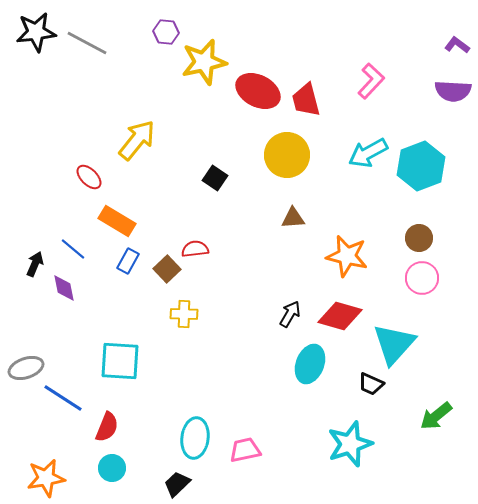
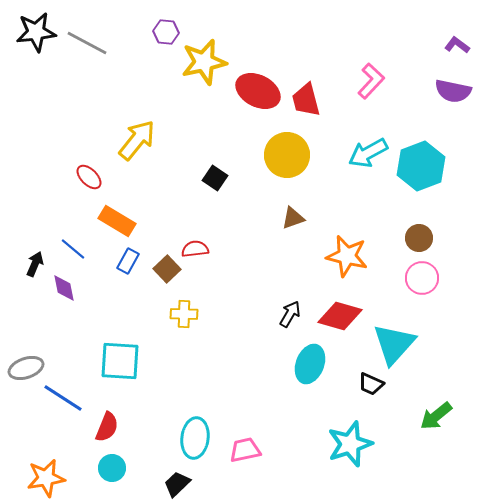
purple semicircle at (453, 91): rotated 9 degrees clockwise
brown triangle at (293, 218): rotated 15 degrees counterclockwise
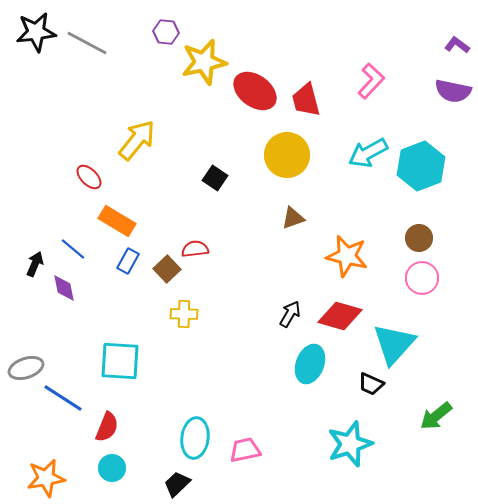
red ellipse at (258, 91): moved 3 px left; rotated 9 degrees clockwise
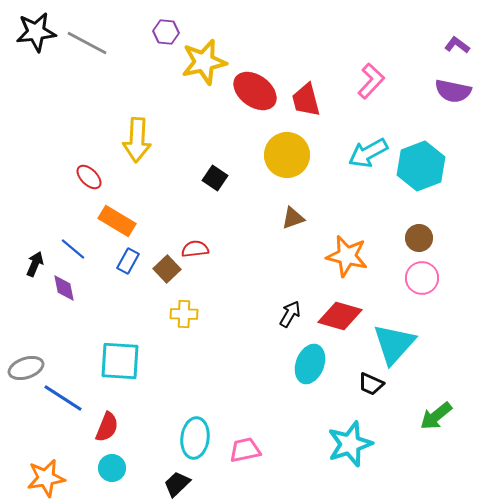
yellow arrow at (137, 140): rotated 144 degrees clockwise
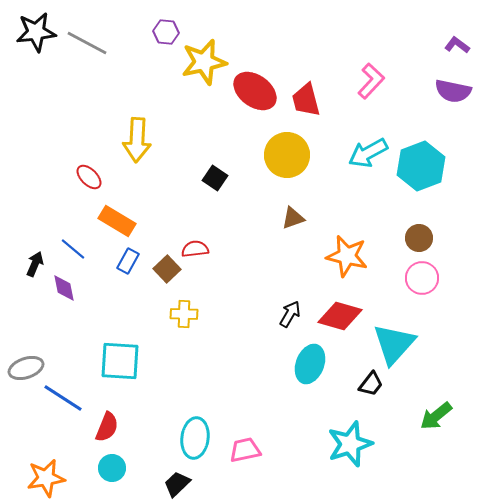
black trapezoid at (371, 384): rotated 76 degrees counterclockwise
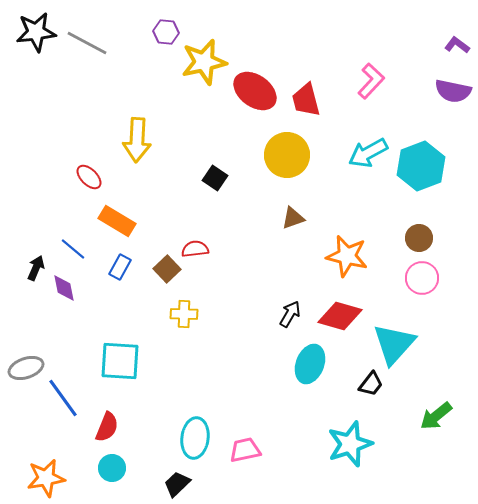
blue rectangle at (128, 261): moved 8 px left, 6 px down
black arrow at (35, 264): moved 1 px right, 4 px down
blue line at (63, 398): rotated 21 degrees clockwise
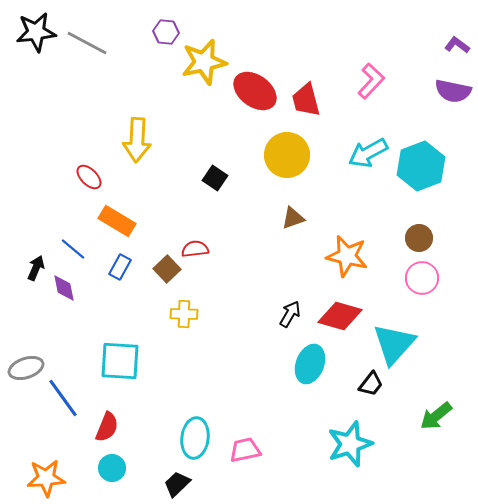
orange star at (46, 478): rotated 6 degrees clockwise
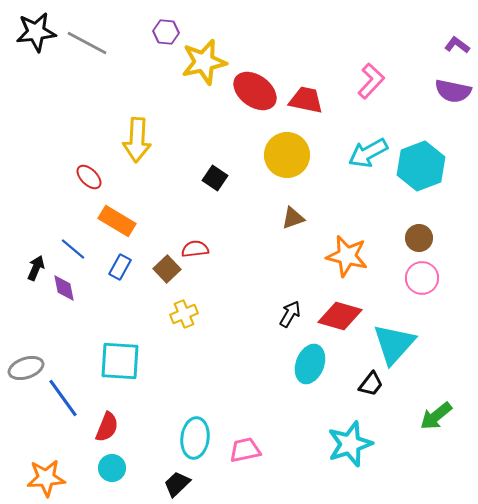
red trapezoid at (306, 100): rotated 117 degrees clockwise
yellow cross at (184, 314): rotated 24 degrees counterclockwise
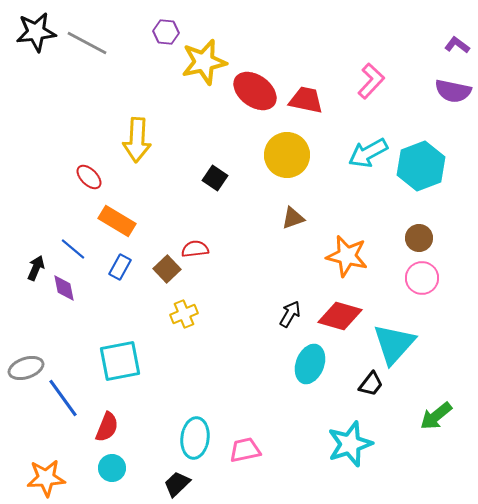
cyan square at (120, 361): rotated 15 degrees counterclockwise
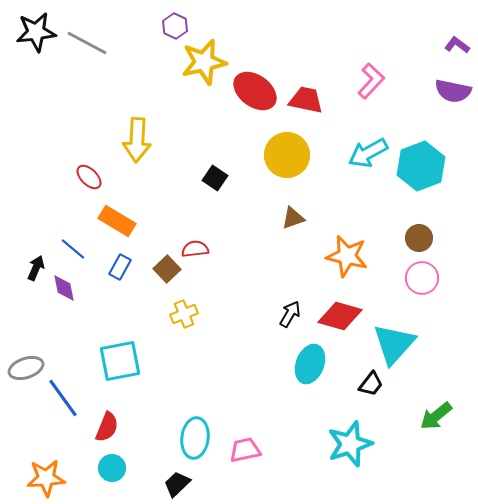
purple hexagon at (166, 32): moved 9 px right, 6 px up; rotated 20 degrees clockwise
